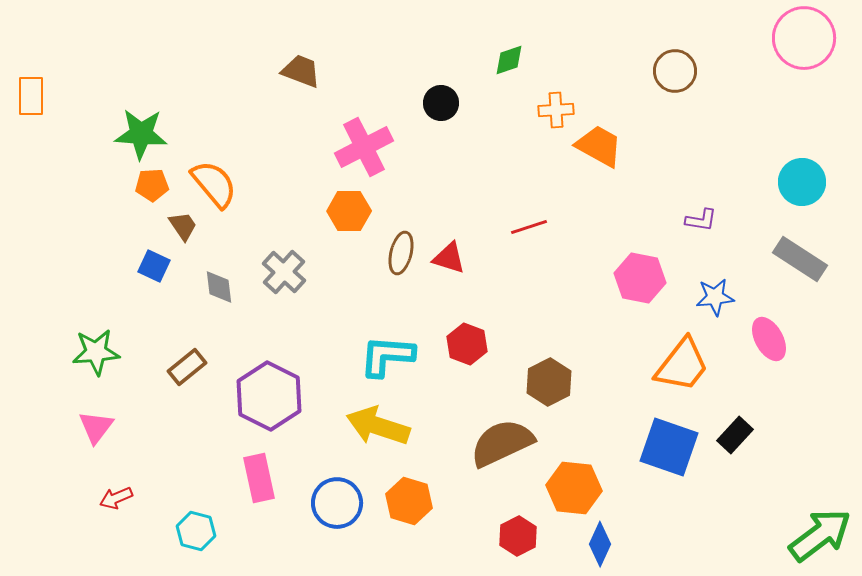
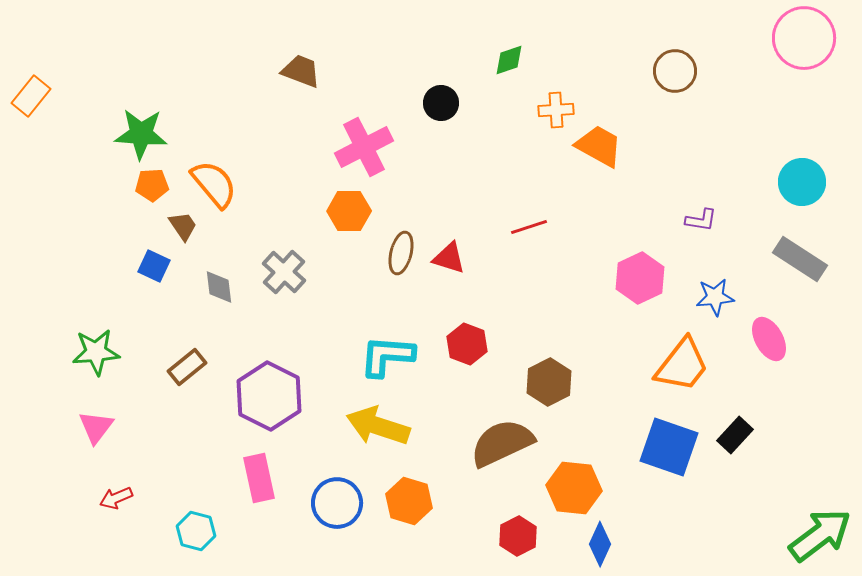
orange rectangle at (31, 96): rotated 39 degrees clockwise
pink hexagon at (640, 278): rotated 24 degrees clockwise
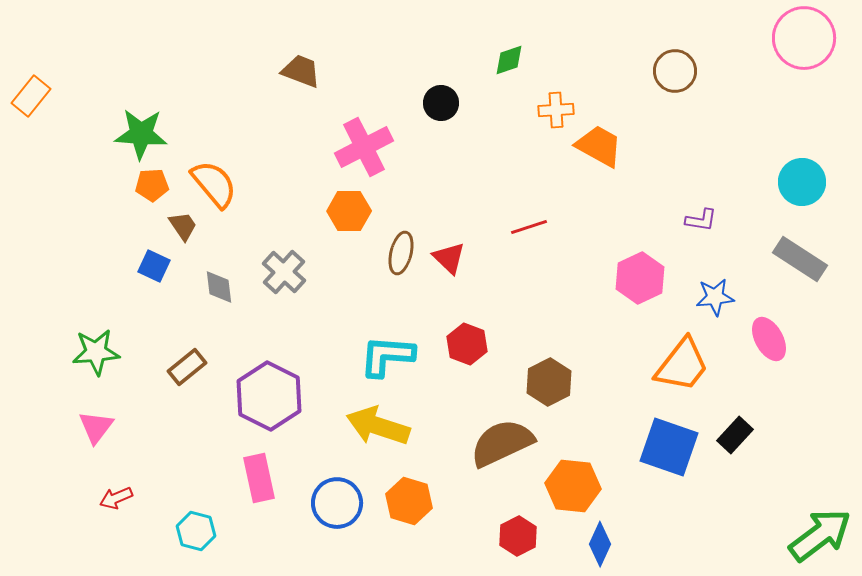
red triangle at (449, 258): rotated 27 degrees clockwise
orange hexagon at (574, 488): moved 1 px left, 2 px up
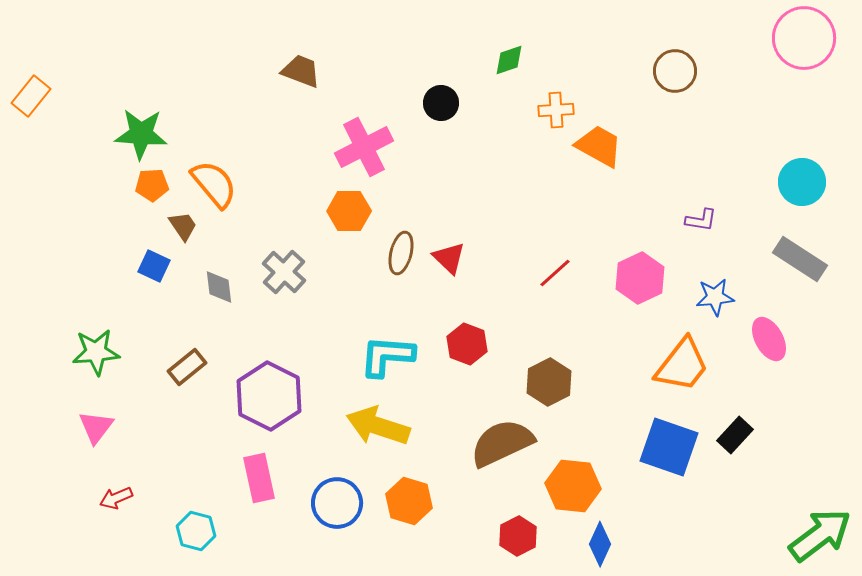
red line at (529, 227): moved 26 px right, 46 px down; rotated 24 degrees counterclockwise
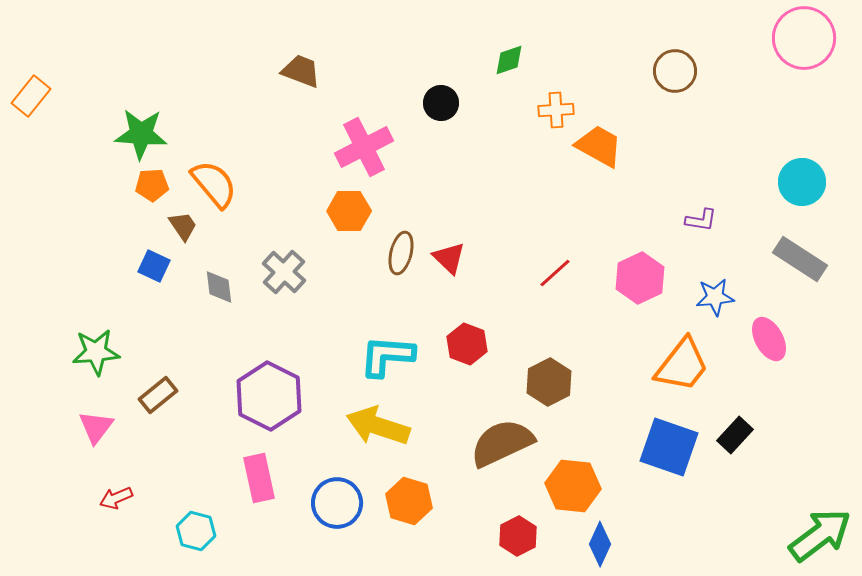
brown rectangle at (187, 367): moved 29 px left, 28 px down
